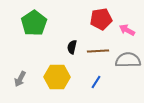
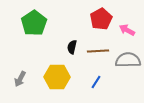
red pentagon: rotated 20 degrees counterclockwise
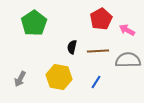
yellow hexagon: moved 2 px right; rotated 10 degrees clockwise
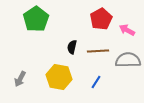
green pentagon: moved 2 px right, 4 px up
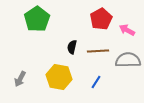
green pentagon: moved 1 px right
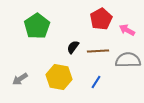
green pentagon: moved 7 px down
black semicircle: moved 1 px right; rotated 24 degrees clockwise
gray arrow: rotated 28 degrees clockwise
